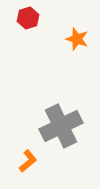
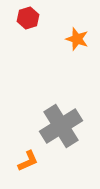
gray cross: rotated 6 degrees counterclockwise
orange L-shape: rotated 15 degrees clockwise
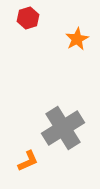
orange star: rotated 25 degrees clockwise
gray cross: moved 2 px right, 2 px down
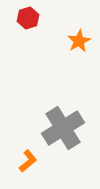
orange star: moved 2 px right, 2 px down
orange L-shape: rotated 15 degrees counterclockwise
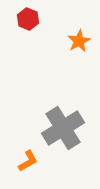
red hexagon: moved 1 px down; rotated 20 degrees counterclockwise
orange L-shape: rotated 10 degrees clockwise
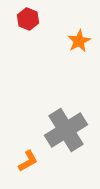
gray cross: moved 3 px right, 2 px down
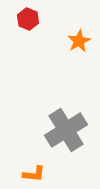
orange L-shape: moved 6 px right, 13 px down; rotated 35 degrees clockwise
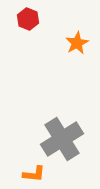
orange star: moved 2 px left, 2 px down
gray cross: moved 4 px left, 9 px down
